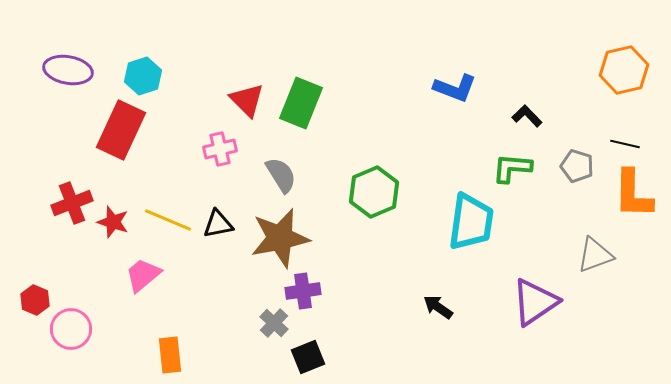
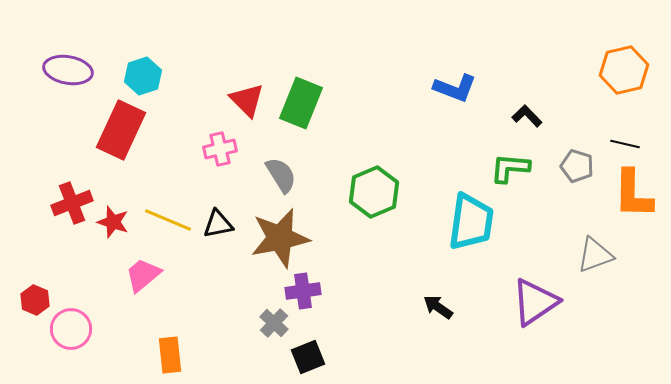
green L-shape: moved 2 px left
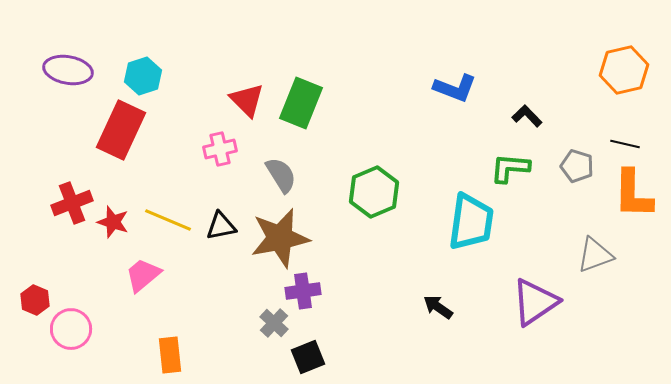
black triangle: moved 3 px right, 2 px down
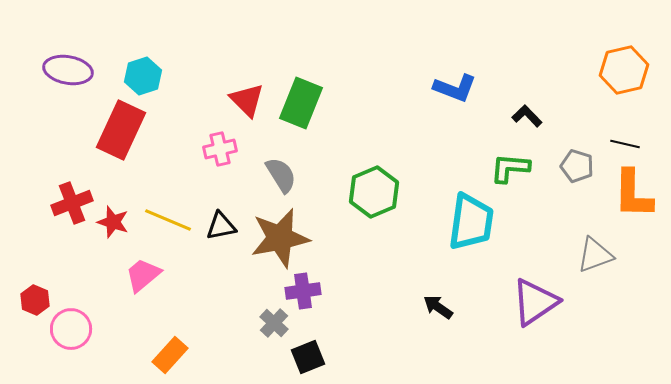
orange rectangle: rotated 48 degrees clockwise
